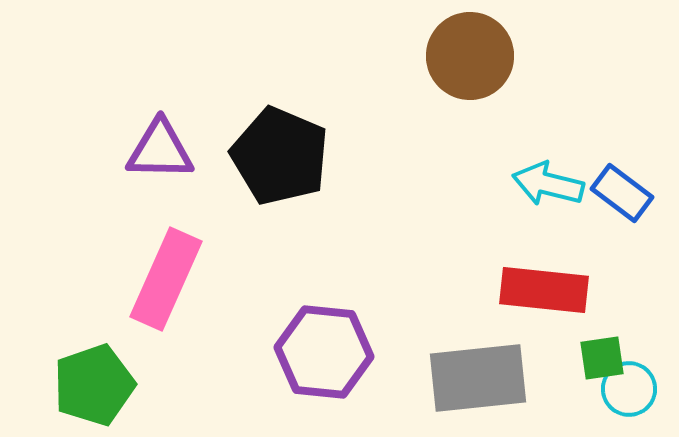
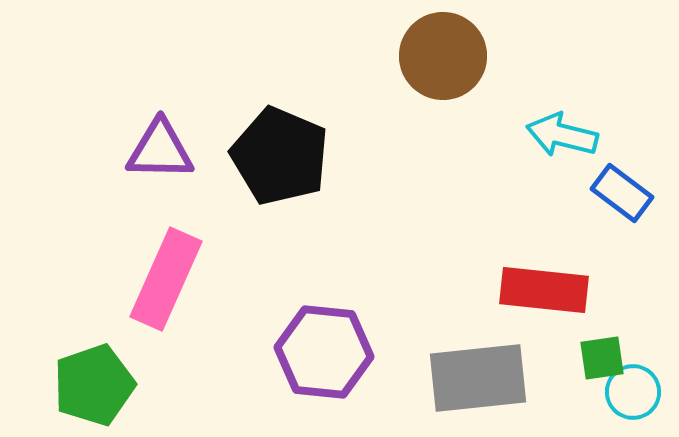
brown circle: moved 27 px left
cyan arrow: moved 14 px right, 49 px up
cyan circle: moved 4 px right, 3 px down
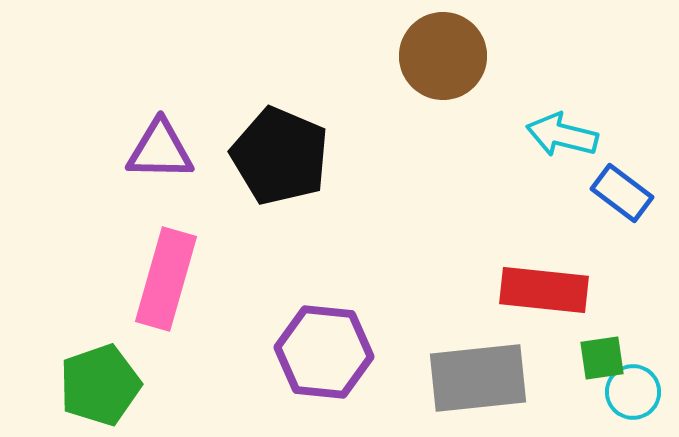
pink rectangle: rotated 8 degrees counterclockwise
green pentagon: moved 6 px right
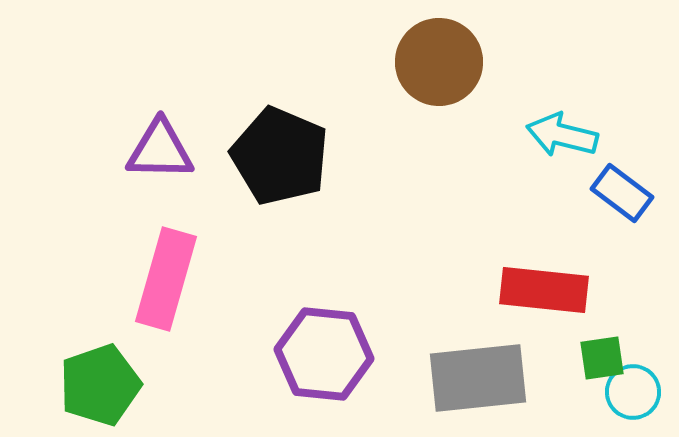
brown circle: moved 4 px left, 6 px down
purple hexagon: moved 2 px down
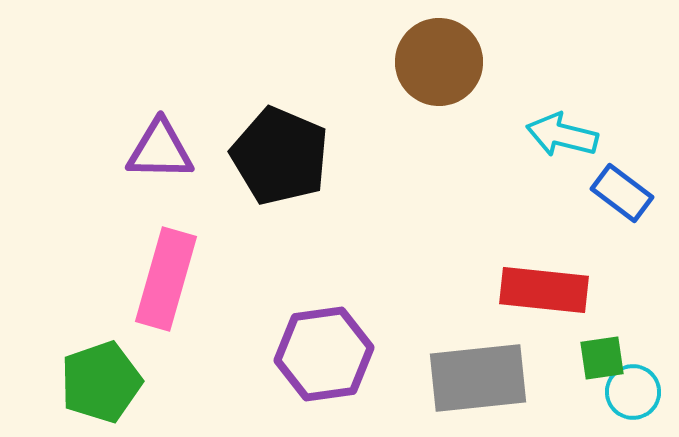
purple hexagon: rotated 14 degrees counterclockwise
green pentagon: moved 1 px right, 3 px up
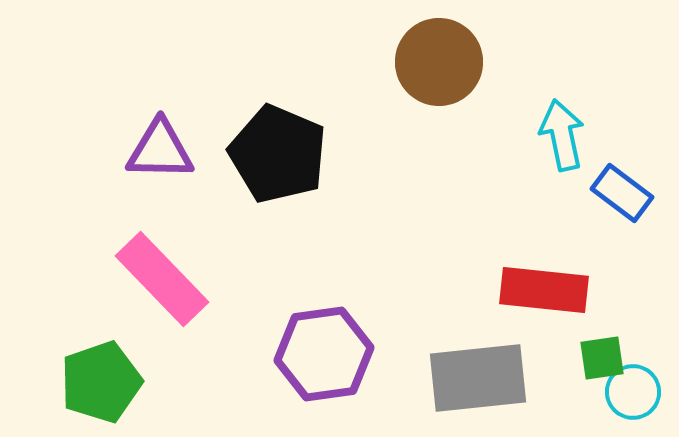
cyan arrow: rotated 64 degrees clockwise
black pentagon: moved 2 px left, 2 px up
pink rectangle: moved 4 px left; rotated 60 degrees counterclockwise
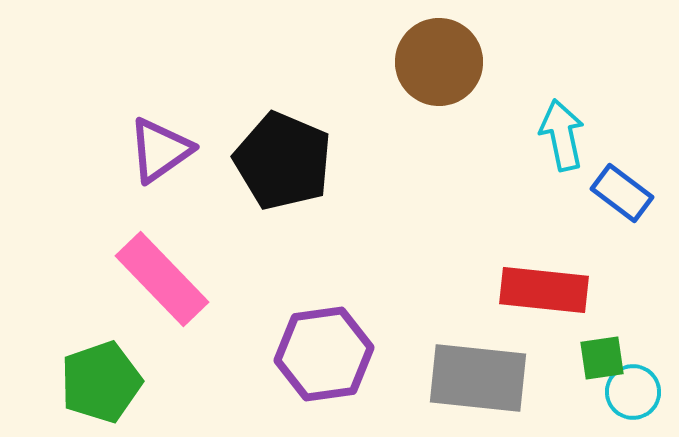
purple triangle: rotated 36 degrees counterclockwise
black pentagon: moved 5 px right, 7 px down
gray rectangle: rotated 12 degrees clockwise
